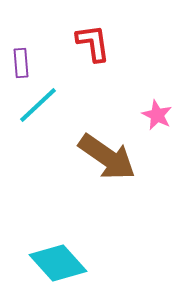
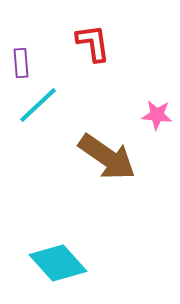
pink star: rotated 20 degrees counterclockwise
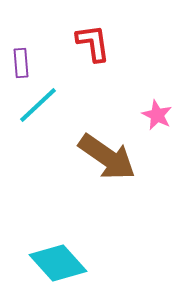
pink star: rotated 20 degrees clockwise
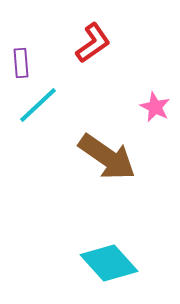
red L-shape: rotated 63 degrees clockwise
pink star: moved 2 px left, 8 px up
cyan diamond: moved 51 px right
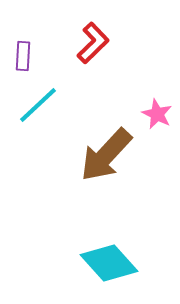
red L-shape: rotated 9 degrees counterclockwise
purple rectangle: moved 2 px right, 7 px up; rotated 8 degrees clockwise
pink star: moved 2 px right, 7 px down
brown arrow: moved 1 px left, 2 px up; rotated 98 degrees clockwise
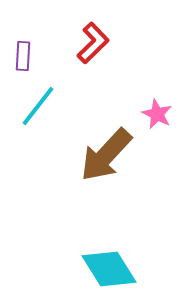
cyan line: moved 1 px down; rotated 9 degrees counterclockwise
cyan diamond: moved 6 px down; rotated 10 degrees clockwise
